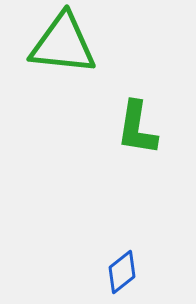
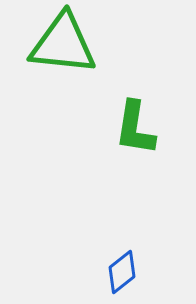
green L-shape: moved 2 px left
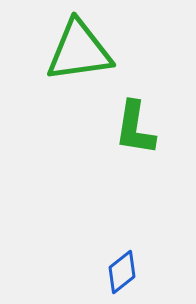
green triangle: moved 16 px right, 7 px down; rotated 14 degrees counterclockwise
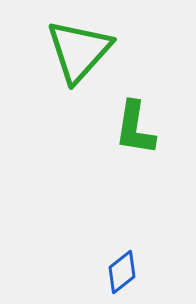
green triangle: rotated 40 degrees counterclockwise
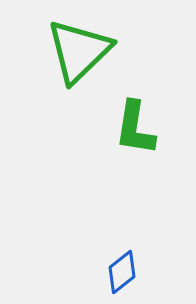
green triangle: rotated 4 degrees clockwise
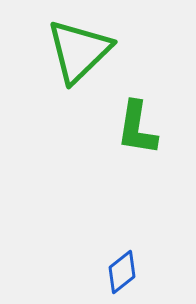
green L-shape: moved 2 px right
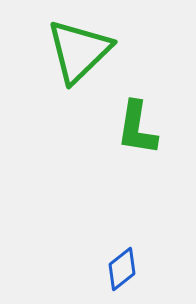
blue diamond: moved 3 px up
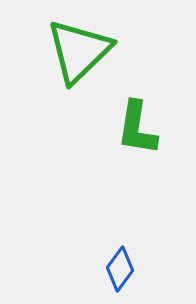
blue diamond: moved 2 px left; rotated 15 degrees counterclockwise
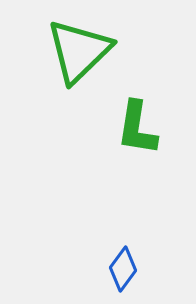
blue diamond: moved 3 px right
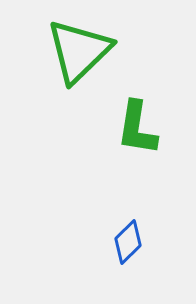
blue diamond: moved 5 px right, 27 px up; rotated 9 degrees clockwise
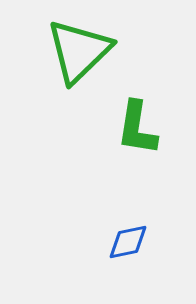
blue diamond: rotated 33 degrees clockwise
